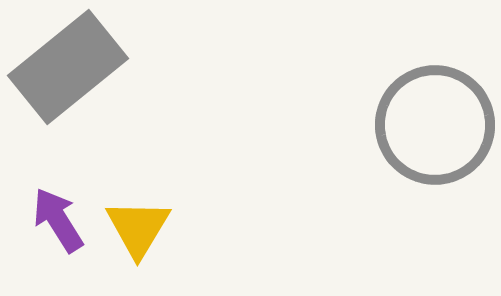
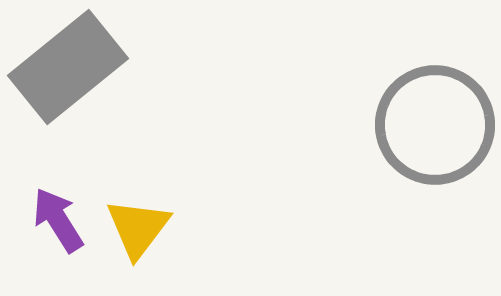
yellow triangle: rotated 6 degrees clockwise
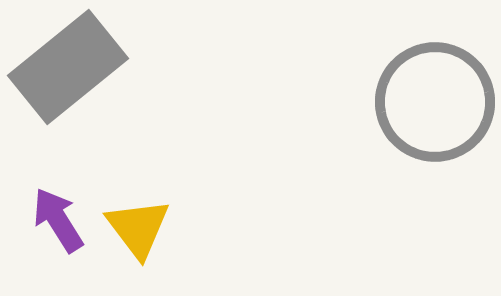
gray circle: moved 23 px up
yellow triangle: rotated 14 degrees counterclockwise
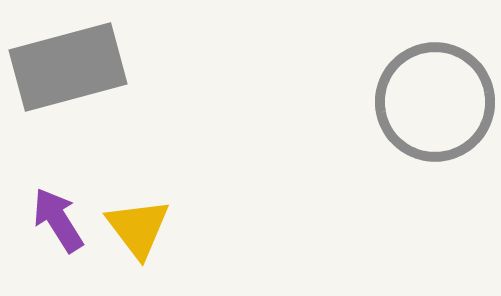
gray rectangle: rotated 24 degrees clockwise
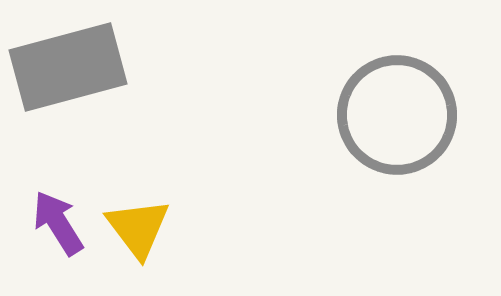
gray circle: moved 38 px left, 13 px down
purple arrow: moved 3 px down
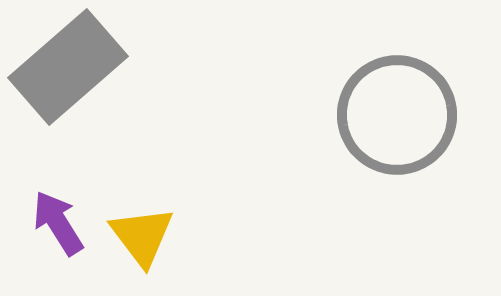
gray rectangle: rotated 26 degrees counterclockwise
yellow triangle: moved 4 px right, 8 px down
